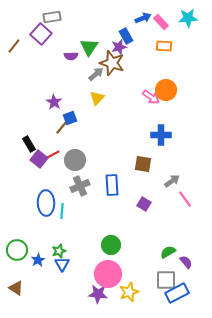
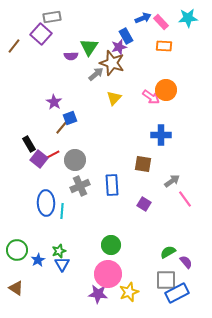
yellow triangle at (97, 98): moved 17 px right
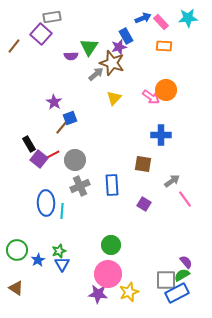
green semicircle at (168, 252): moved 14 px right, 23 px down
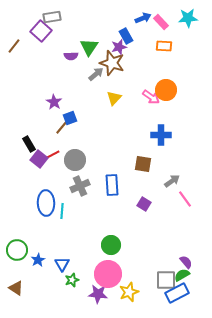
purple square at (41, 34): moved 3 px up
green star at (59, 251): moved 13 px right, 29 px down
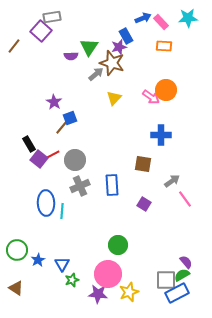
green circle at (111, 245): moved 7 px right
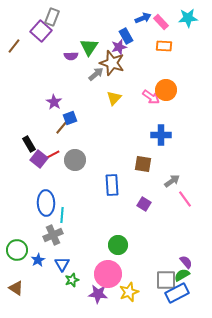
gray rectangle at (52, 17): rotated 60 degrees counterclockwise
gray cross at (80, 186): moved 27 px left, 49 px down
cyan line at (62, 211): moved 4 px down
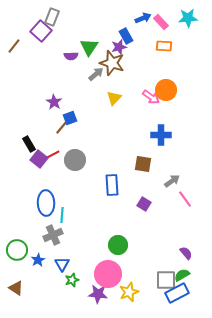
purple semicircle at (186, 262): moved 9 px up
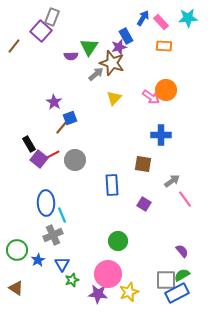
blue arrow at (143, 18): rotated 35 degrees counterclockwise
cyan line at (62, 215): rotated 28 degrees counterclockwise
green circle at (118, 245): moved 4 px up
purple semicircle at (186, 253): moved 4 px left, 2 px up
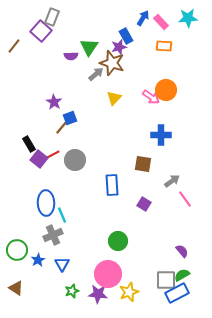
green star at (72, 280): moved 11 px down
